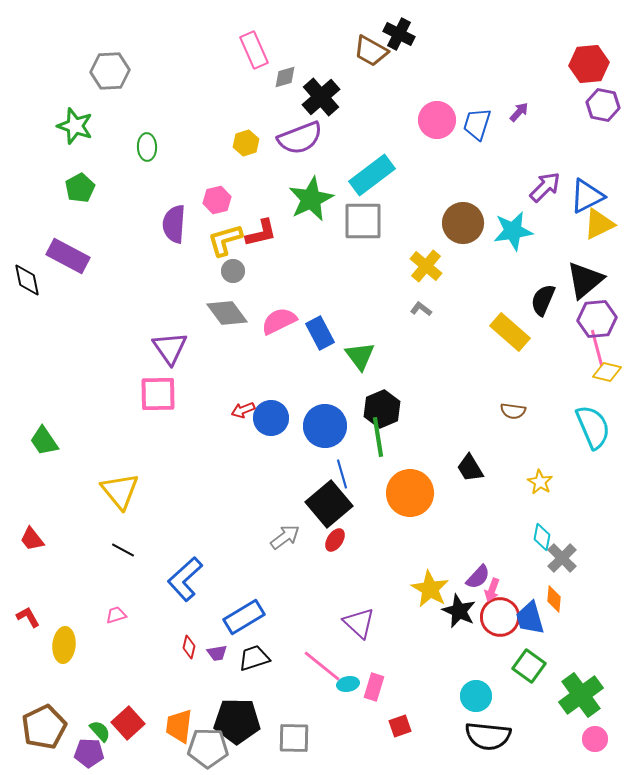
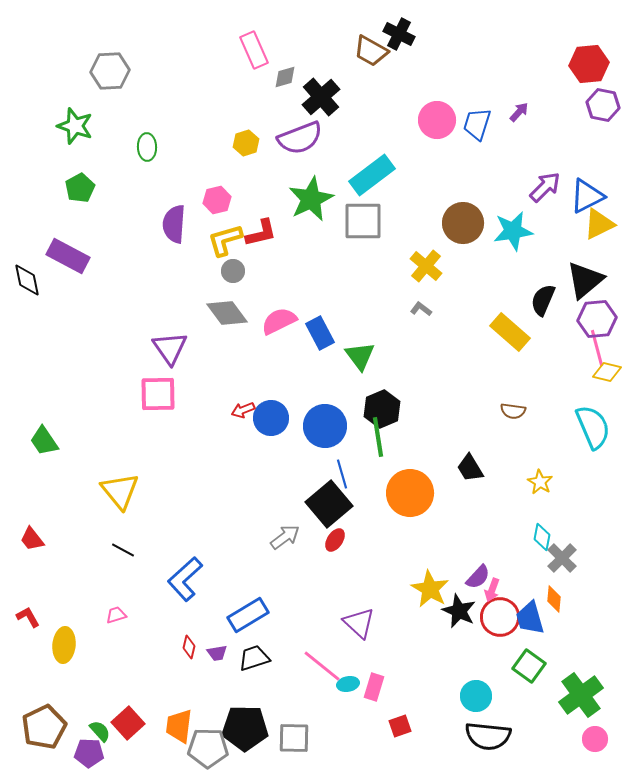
blue rectangle at (244, 617): moved 4 px right, 2 px up
black pentagon at (237, 721): moved 8 px right, 7 px down
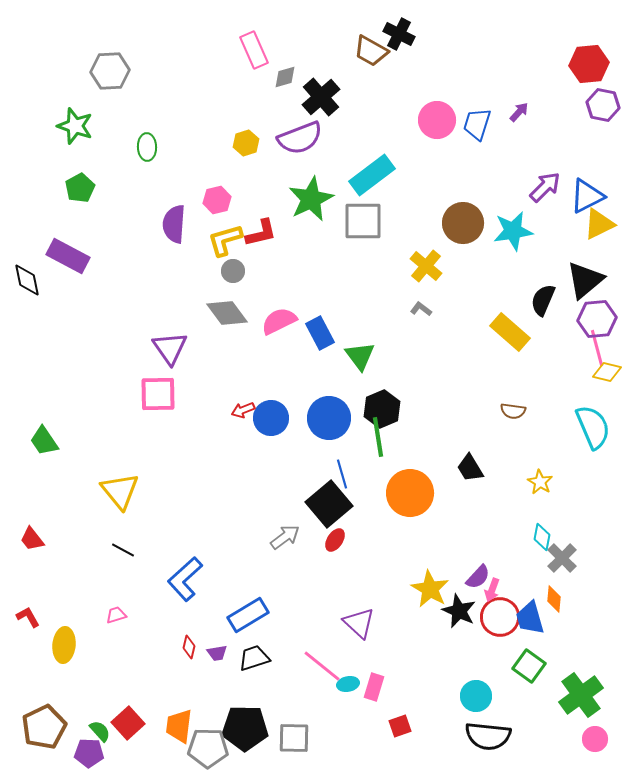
blue circle at (325, 426): moved 4 px right, 8 px up
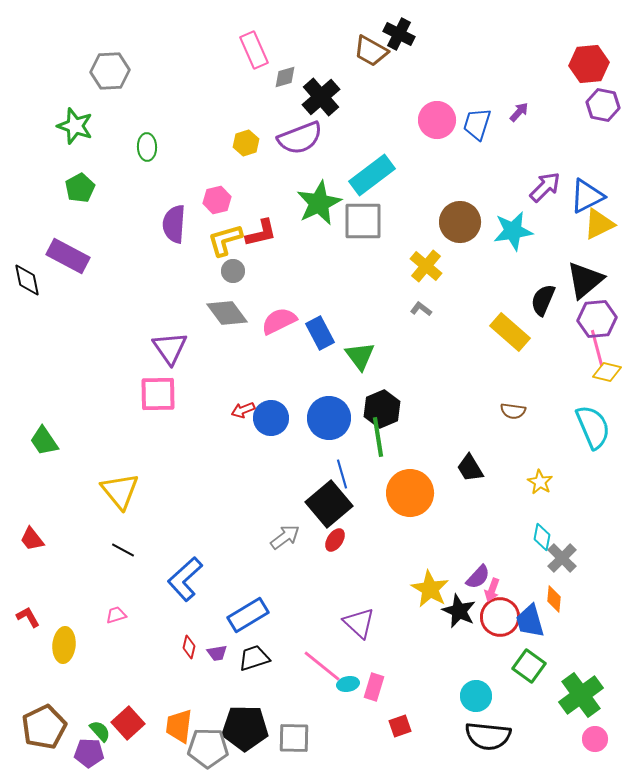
green star at (311, 199): moved 8 px right, 4 px down
brown circle at (463, 223): moved 3 px left, 1 px up
blue trapezoid at (530, 618): moved 3 px down
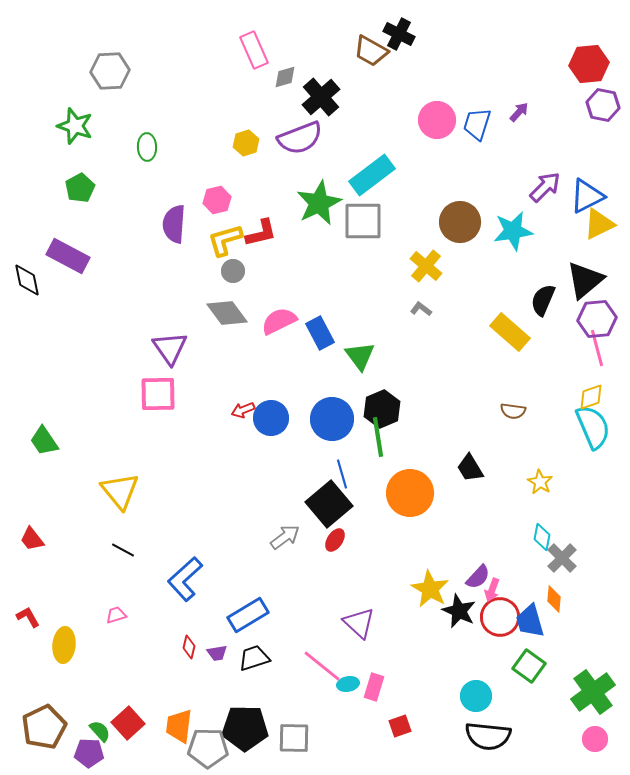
yellow diamond at (607, 372): moved 16 px left, 25 px down; rotated 32 degrees counterclockwise
blue circle at (329, 418): moved 3 px right, 1 px down
green cross at (581, 695): moved 12 px right, 3 px up
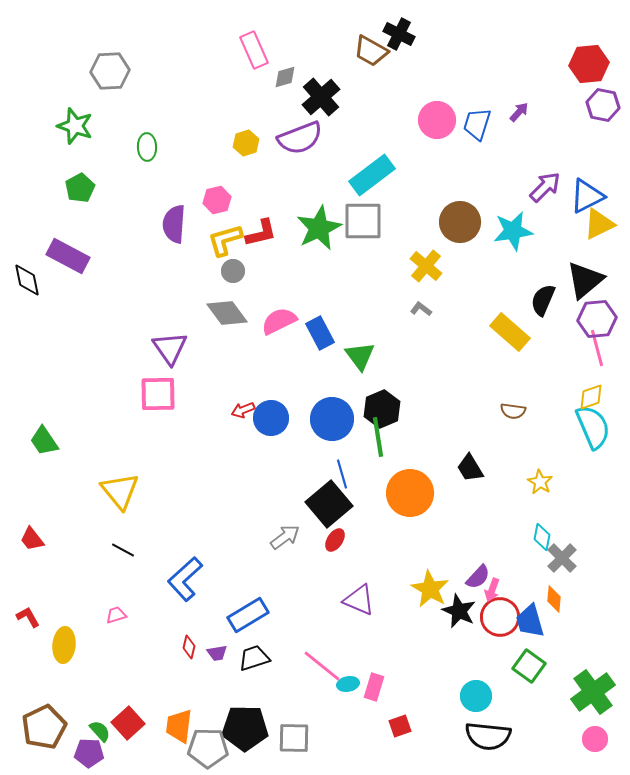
green star at (319, 203): moved 25 px down
purple triangle at (359, 623): moved 23 px up; rotated 20 degrees counterclockwise
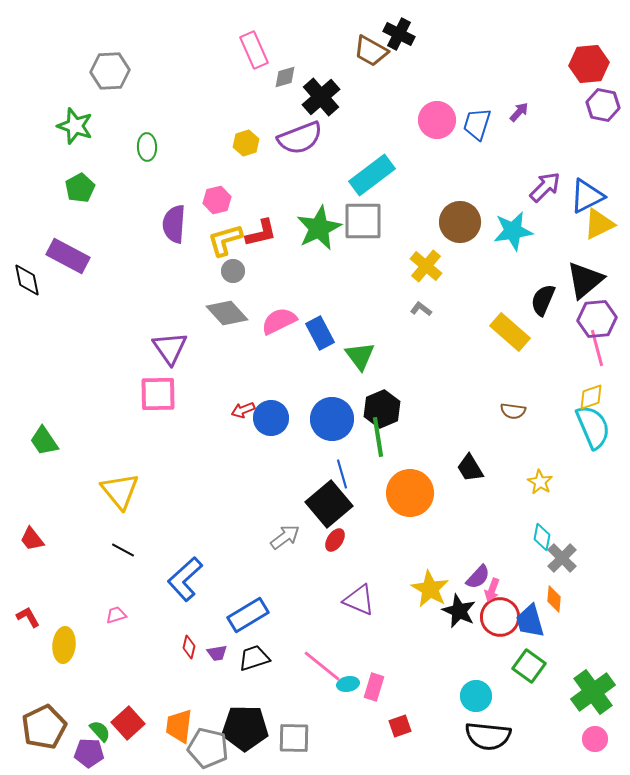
gray diamond at (227, 313): rotated 6 degrees counterclockwise
gray pentagon at (208, 748): rotated 12 degrees clockwise
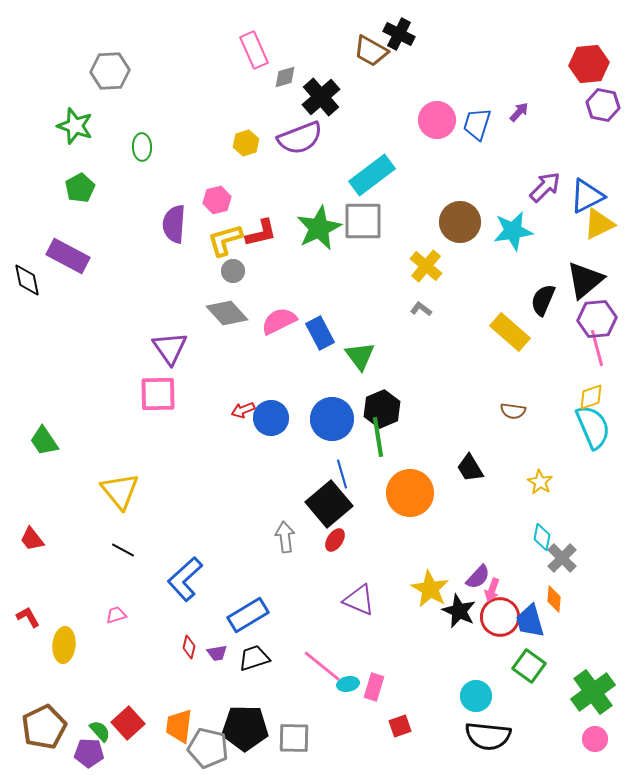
green ellipse at (147, 147): moved 5 px left
gray arrow at (285, 537): rotated 60 degrees counterclockwise
